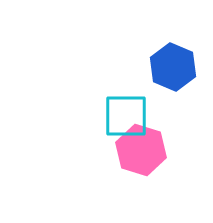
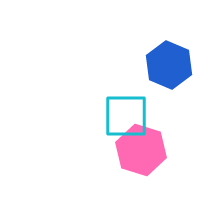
blue hexagon: moved 4 px left, 2 px up
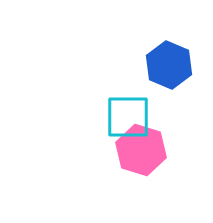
cyan square: moved 2 px right, 1 px down
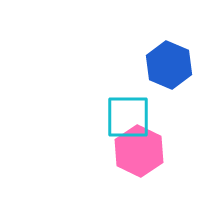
pink hexagon: moved 2 px left, 1 px down; rotated 9 degrees clockwise
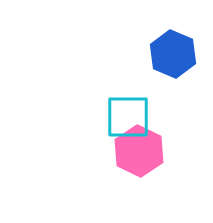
blue hexagon: moved 4 px right, 11 px up
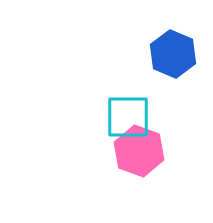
pink hexagon: rotated 6 degrees counterclockwise
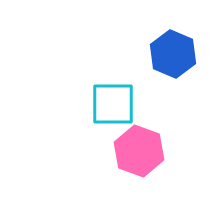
cyan square: moved 15 px left, 13 px up
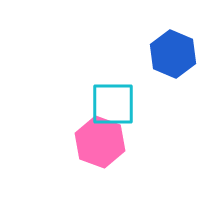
pink hexagon: moved 39 px left, 9 px up
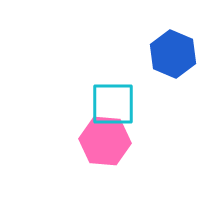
pink hexagon: moved 5 px right, 1 px up; rotated 15 degrees counterclockwise
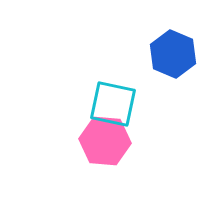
cyan square: rotated 12 degrees clockwise
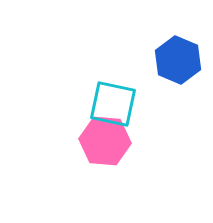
blue hexagon: moved 5 px right, 6 px down
